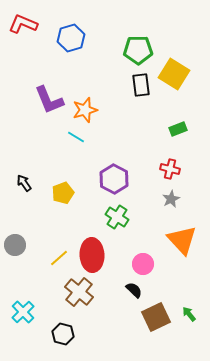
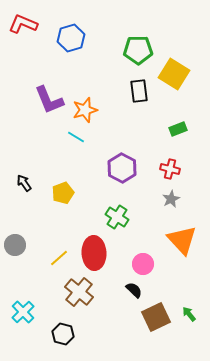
black rectangle: moved 2 px left, 6 px down
purple hexagon: moved 8 px right, 11 px up
red ellipse: moved 2 px right, 2 px up
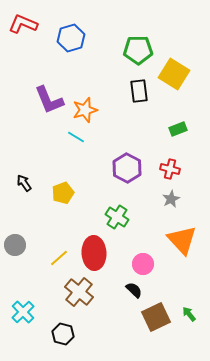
purple hexagon: moved 5 px right
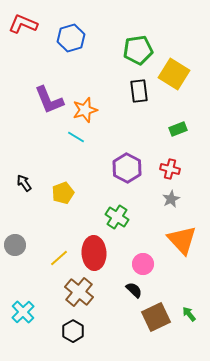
green pentagon: rotated 8 degrees counterclockwise
black hexagon: moved 10 px right, 3 px up; rotated 15 degrees clockwise
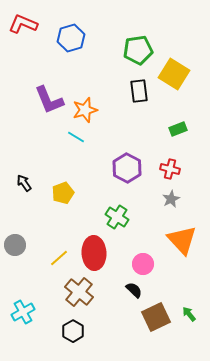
cyan cross: rotated 15 degrees clockwise
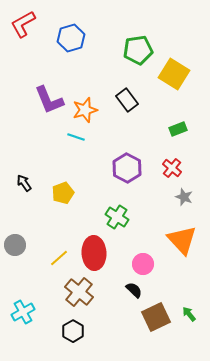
red L-shape: rotated 52 degrees counterclockwise
black rectangle: moved 12 px left, 9 px down; rotated 30 degrees counterclockwise
cyan line: rotated 12 degrees counterclockwise
red cross: moved 2 px right, 1 px up; rotated 24 degrees clockwise
gray star: moved 13 px right, 2 px up; rotated 24 degrees counterclockwise
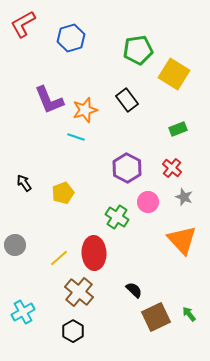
pink circle: moved 5 px right, 62 px up
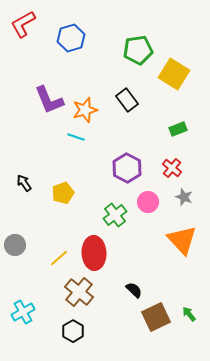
green cross: moved 2 px left, 2 px up; rotated 20 degrees clockwise
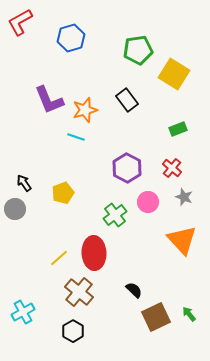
red L-shape: moved 3 px left, 2 px up
gray circle: moved 36 px up
